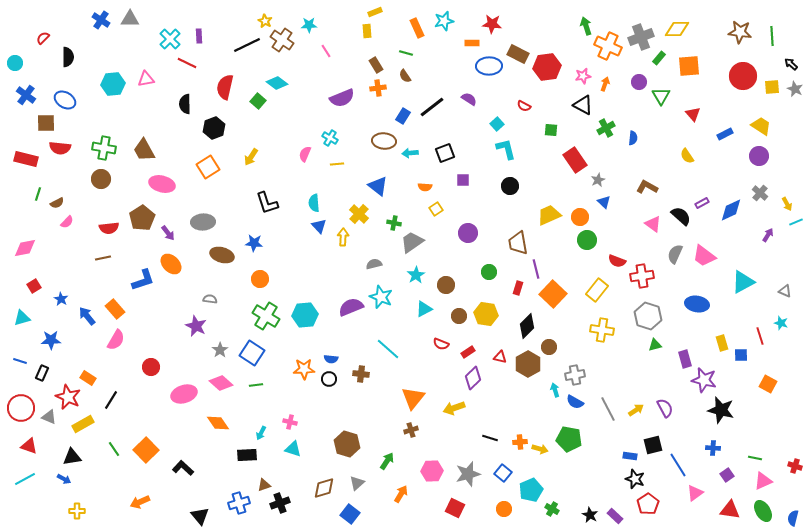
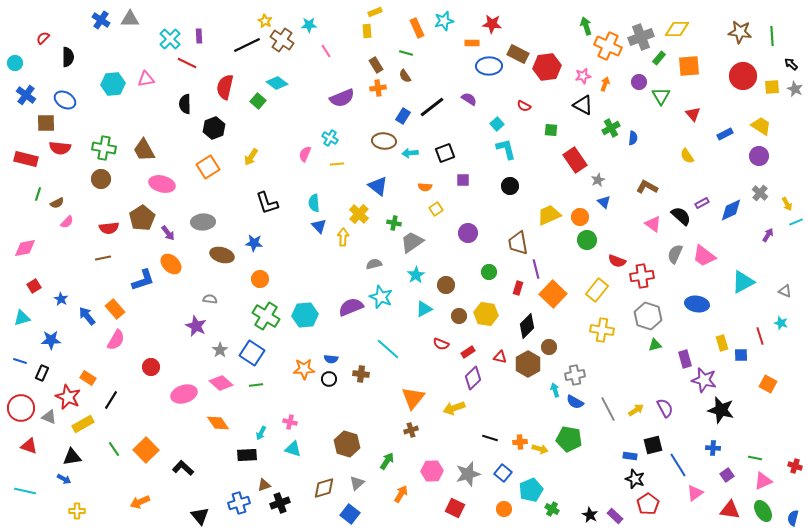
green cross at (606, 128): moved 5 px right
cyan line at (25, 479): moved 12 px down; rotated 40 degrees clockwise
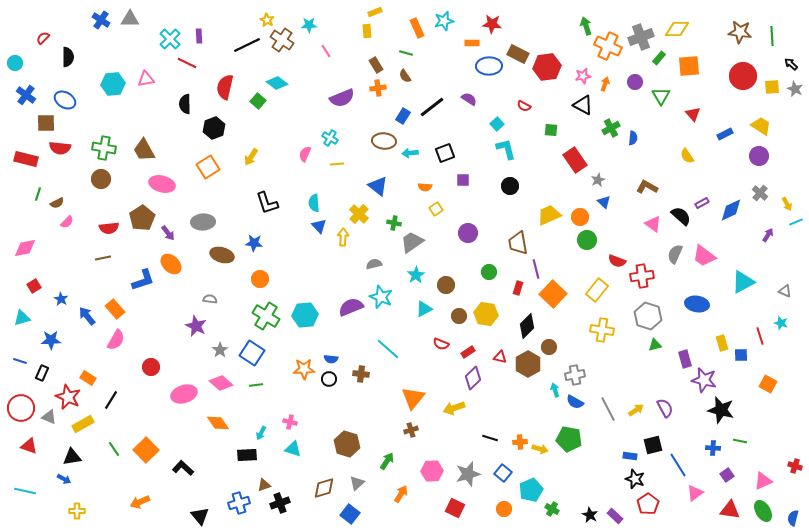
yellow star at (265, 21): moved 2 px right, 1 px up
purple circle at (639, 82): moved 4 px left
green line at (755, 458): moved 15 px left, 17 px up
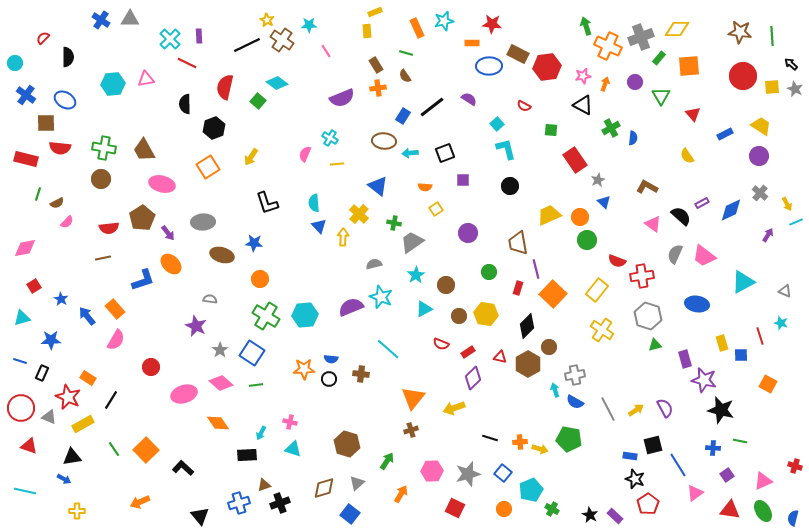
yellow cross at (602, 330): rotated 25 degrees clockwise
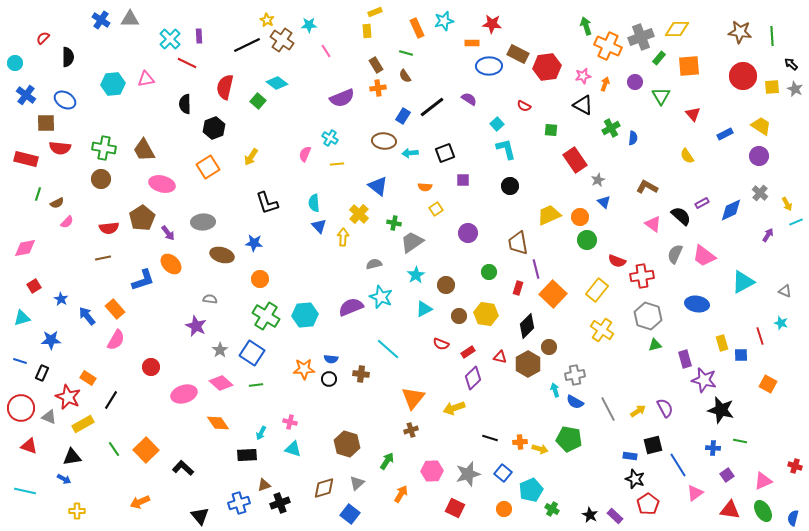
yellow arrow at (636, 410): moved 2 px right, 1 px down
